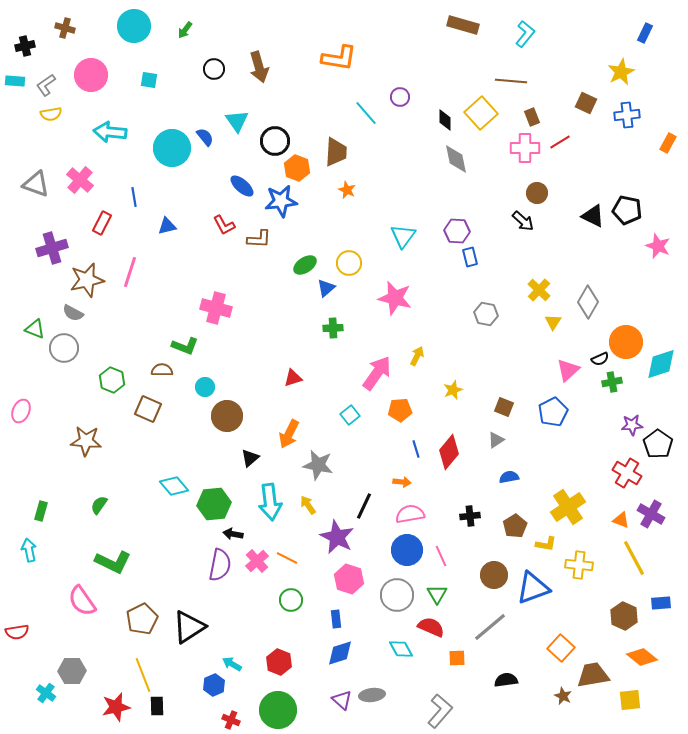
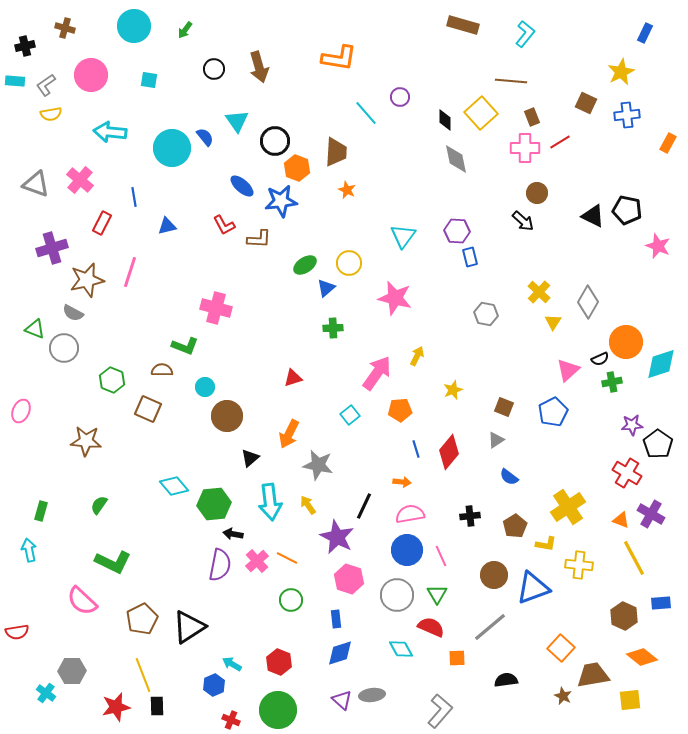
yellow cross at (539, 290): moved 2 px down
blue semicircle at (509, 477): rotated 132 degrees counterclockwise
pink semicircle at (82, 601): rotated 12 degrees counterclockwise
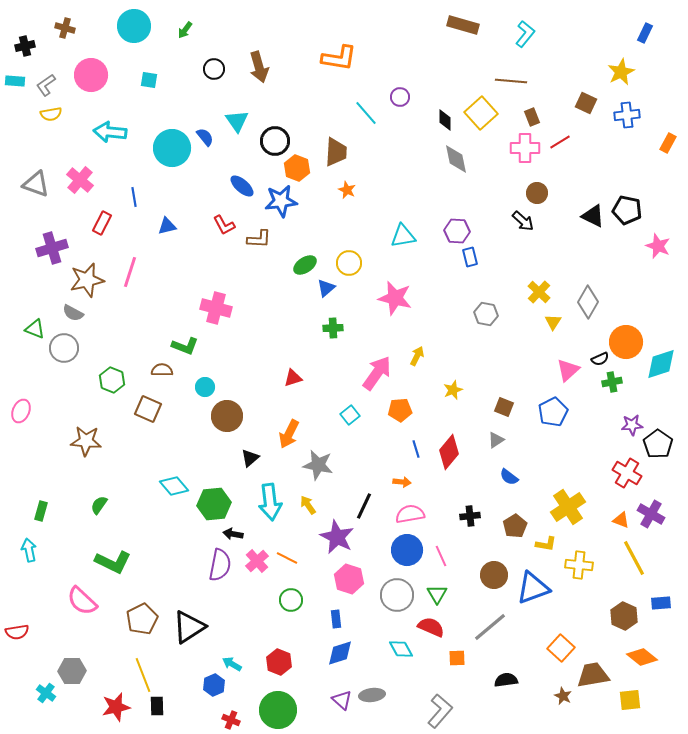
cyan triangle at (403, 236): rotated 44 degrees clockwise
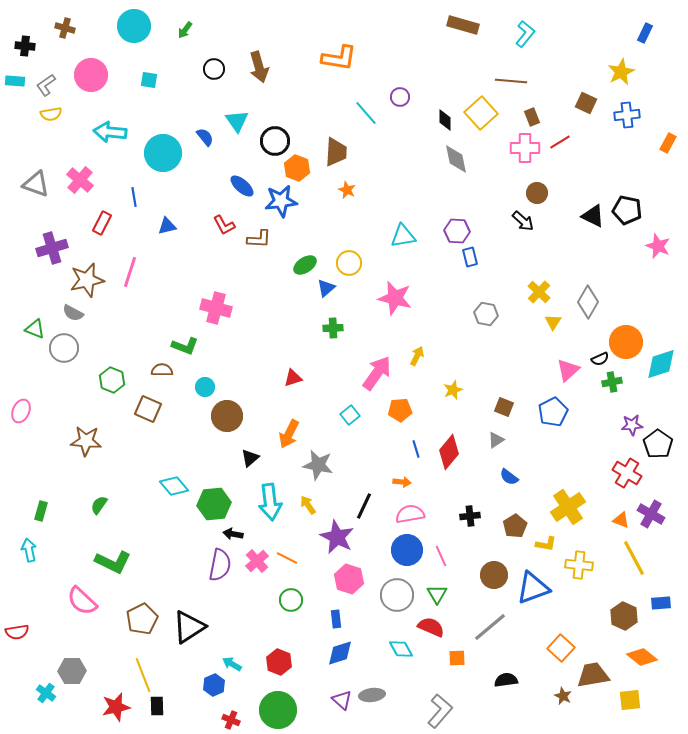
black cross at (25, 46): rotated 18 degrees clockwise
cyan circle at (172, 148): moved 9 px left, 5 px down
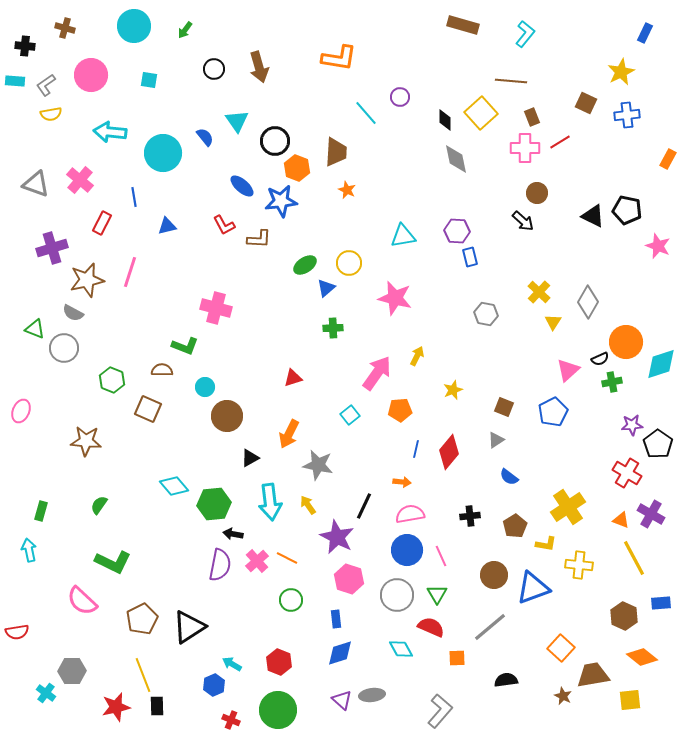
orange rectangle at (668, 143): moved 16 px down
blue line at (416, 449): rotated 30 degrees clockwise
black triangle at (250, 458): rotated 12 degrees clockwise
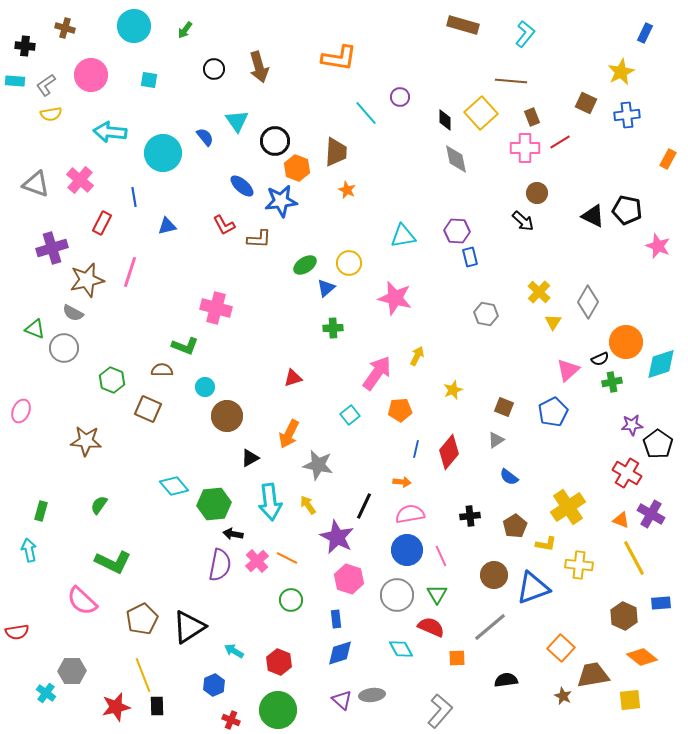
cyan arrow at (232, 664): moved 2 px right, 13 px up
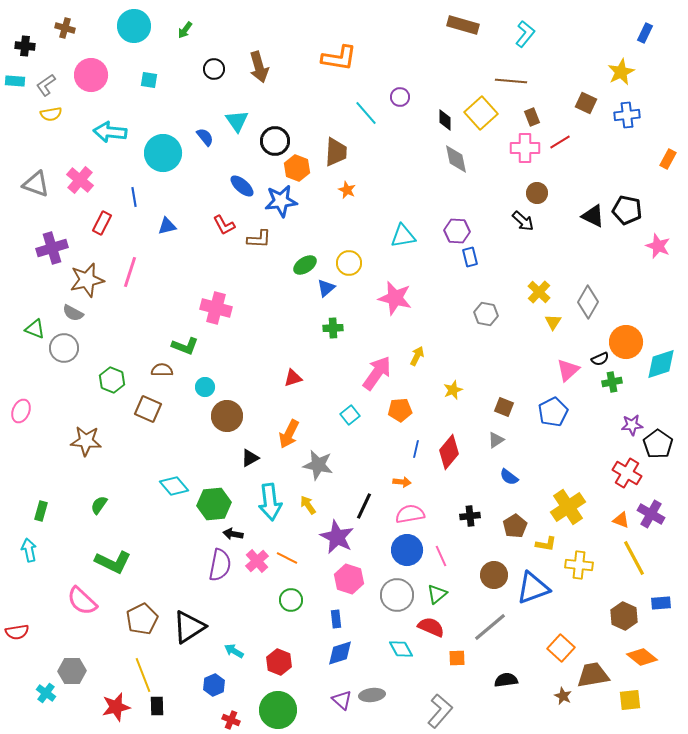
green triangle at (437, 594): rotated 20 degrees clockwise
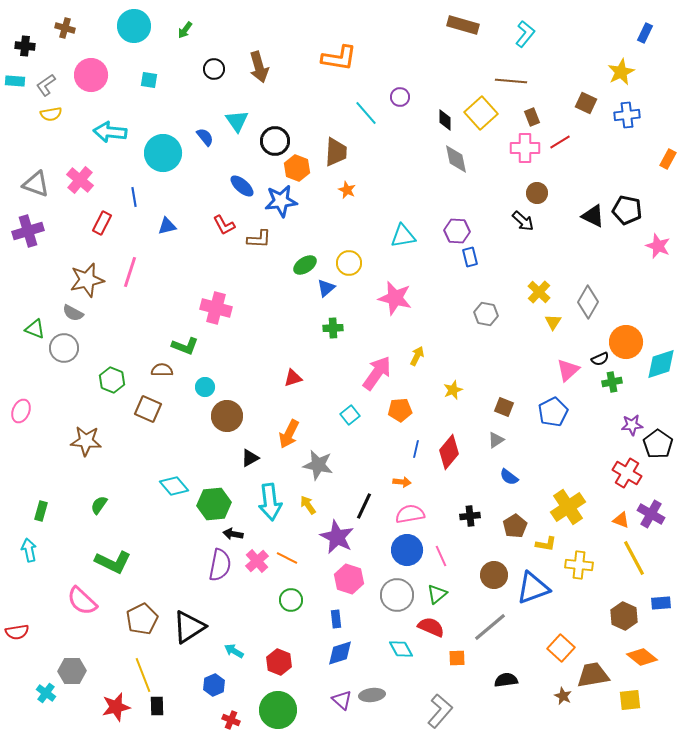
purple cross at (52, 248): moved 24 px left, 17 px up
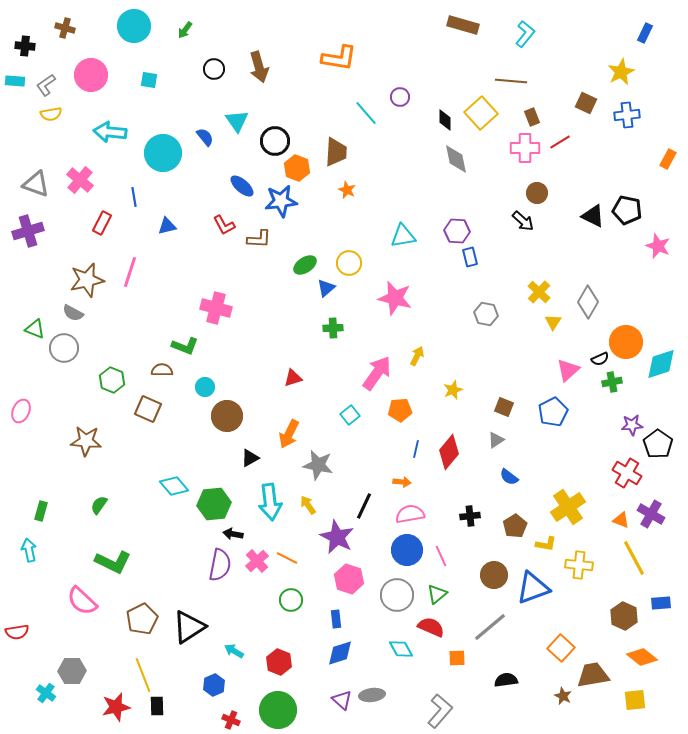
yellow square at (630, 700): moved 5 px right
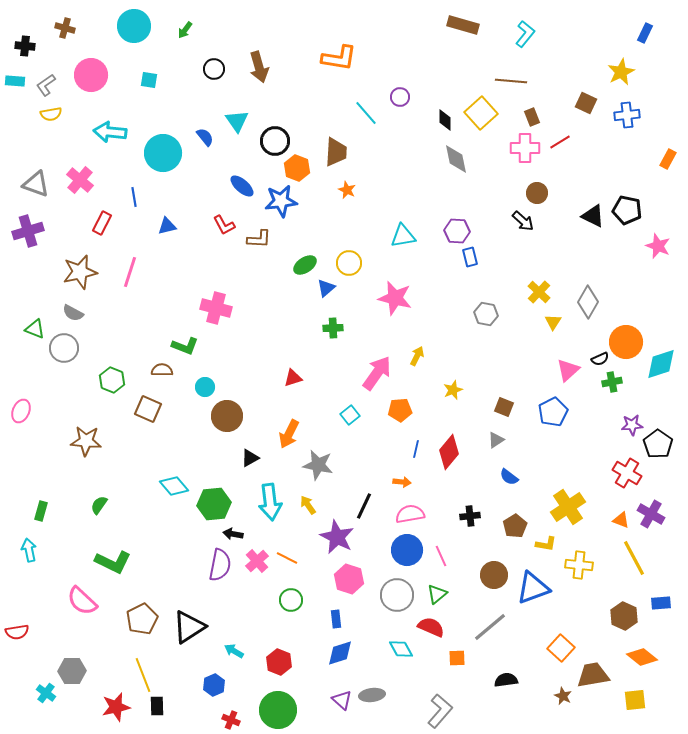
brown star at (87, 280): moved 7 px left, 8 px up
